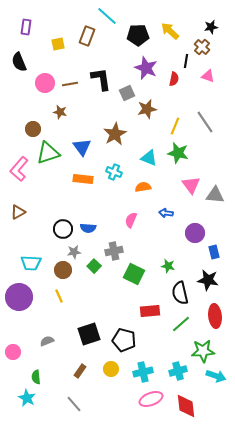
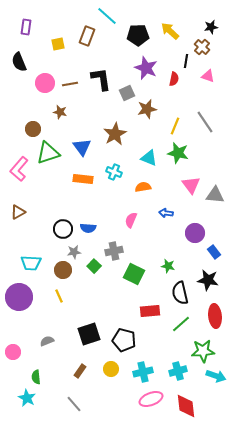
blue rectangle at (214, 252): rotated 24 degrees counterclockwise
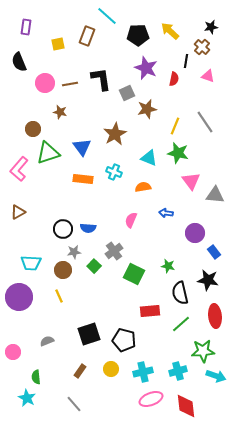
pink triangle at (191, 185): moved 4 px up
gray cross at (114, 251): rotated 24 degrees counterclockwise
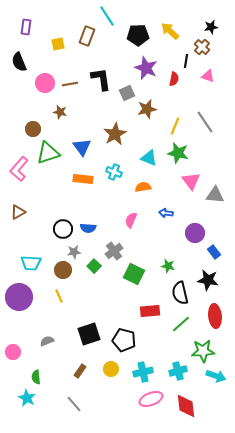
cyan line at (107, 16): rotated 15 degrees clockwise
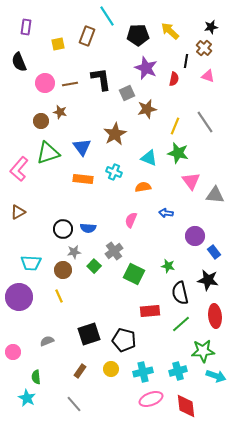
brown cross at (202, 47): moved 2 px right, 1 px down
brown circle at (33, 129): moved 8 px right, 8 px up
purple circle at (195, 233): moved 3 px down
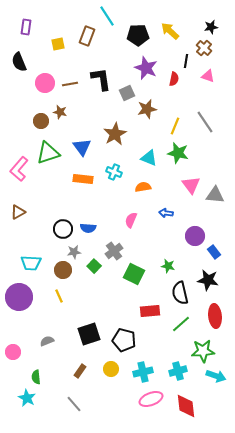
pink triangle at (191, 181): moved 4 px down
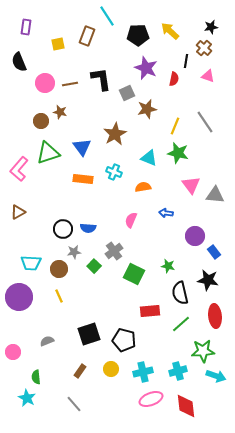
brown circle at (63, 270): moved 4 px left, 1 px up
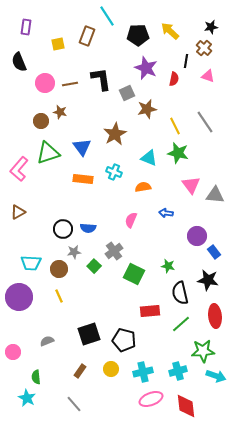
yellow line at (175, 126): rotated 48 degrees counterclockwise
purple circle at (195, 236): moved 2 px right
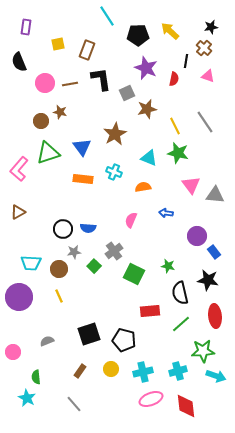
brown rectangle at (87, 36): moved 14 px down
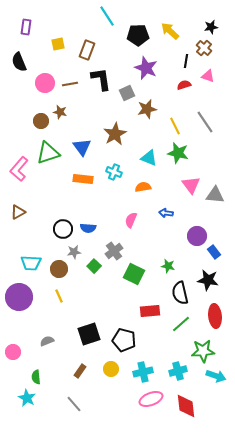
red semicircle at (174, 79): moved 10 px right, 6 px down; rotated 120 degrees counterclockwise
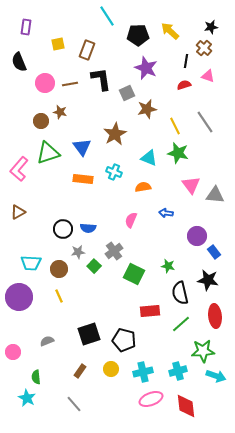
gray star at (74, 252): moved 4 px right
